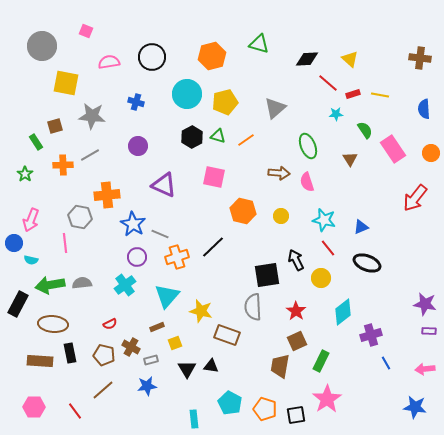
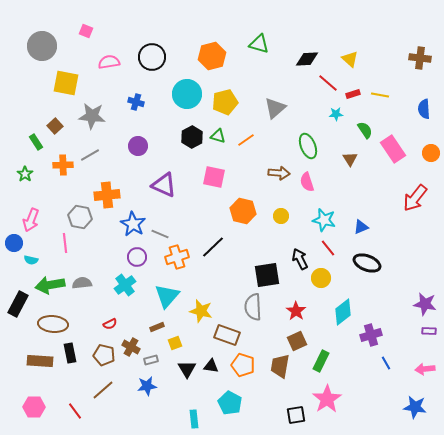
brown square at (55, 126): rotated 28 degrees counterclockwise
black arrow at (296, 260): moved 4 px right, 1 px up
orange pentagon at (265, 409): moved 22 px left, 44 px up
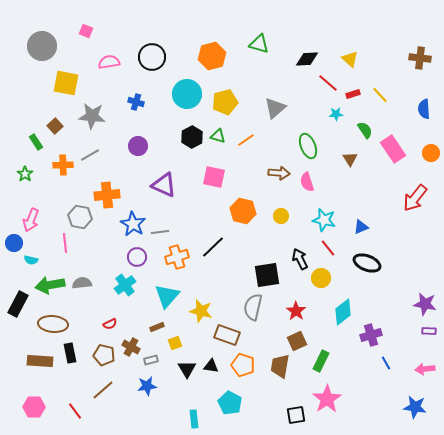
yellow line at (380, 95): rotated 36 degrees clockwise
gray line at (160, 234): moved 2 px up; rotated 30 degrees counterclockwise
gray semicircle at (253, 307): rotated 16 degrees clockwise
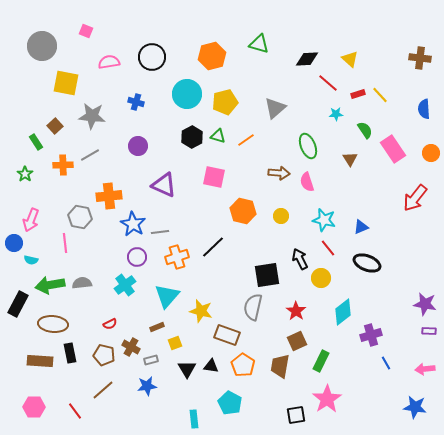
red rectangle at (353, 94): moved 5 px right
orange cross at (107, 195): moved 2 px right, 1 px down
orange pentagon at (243, 365): rotated 15 degrees clockwise
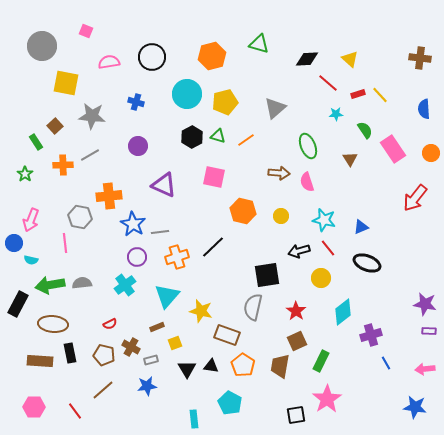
black arrow at (300, 259): moved 1 px left, 8 px up; rotated 80 degrees counterclockwise
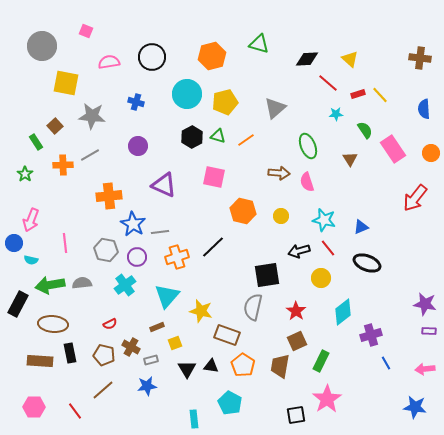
gray hexagon at (80, 217): moved 26 px right, 33 px down
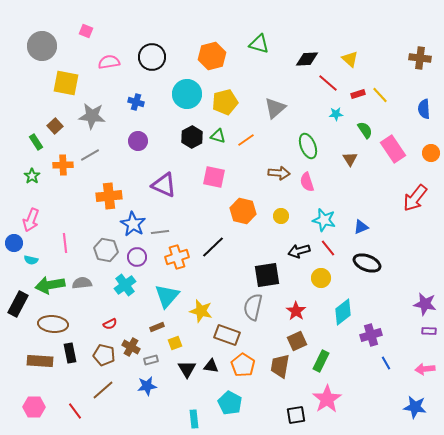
purple circle at (138, 146): moved 5 px up
green star at (25, 174): moved 7 px right, 2 px down
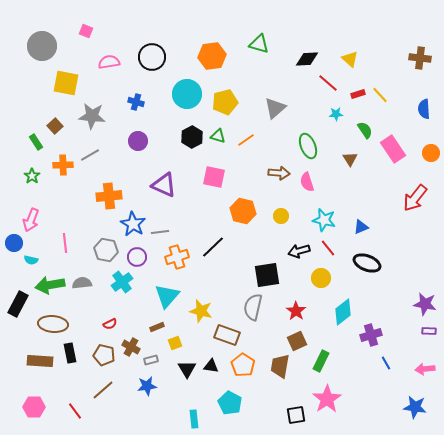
orange hexagon at (212, 56): rotated 8 degrees clockwise
cyan cross at (125, 285): moved 3 px left, 3 px up
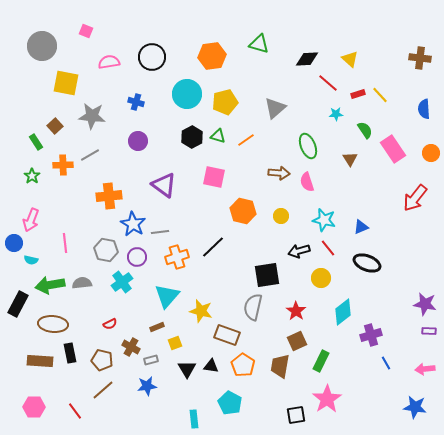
purple triangle at (164, 185): rotated 12 degrees clockwise
brown pentagon at (104, 355): moved 2 px left, 5 px down
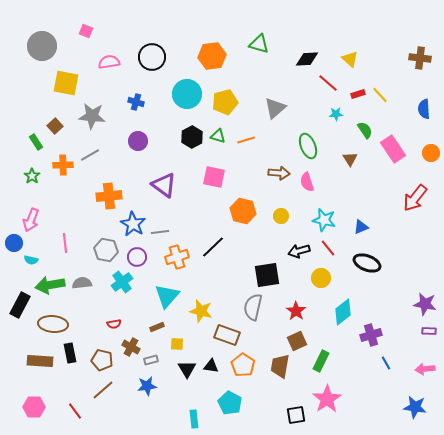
orange line at (246, 140): rotated 18 degrees clockwise
black rectangle at (18, 304): moved 2 px right, 1 px down
red semicircle at (110, 324): moved 4 px right; rotated 16 degrees clockwise
yellow square at (175, 343): moved 2 px right, 1 px down; rotated 24 degrees clockwise
